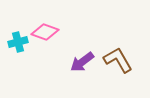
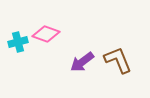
pink diamond: moved 1 px right, 2 px down
brown L-shape: rotated 8 degrees clockwise
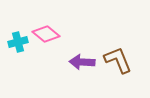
pink diamond: rotated 20 degrees clockwise
purple arrow: rotated 40 degrees clockwise
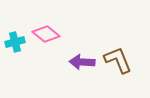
cyan cross: moved 3 px left
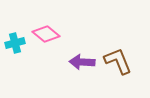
cyan cross: moved 1 px down
brown L-shape: moved 1 px down
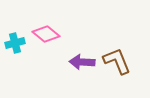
brown L-shape: moved 1 px left
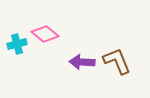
pink diamond: moved 1 px left
cyan cross: moved 2 px right, 1 px down
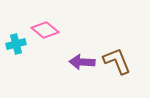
pink diamond: moved 4 px up
cyan cross: moved 1 px left
